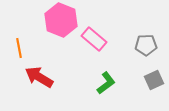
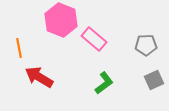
green L-shape: moved 2 px left
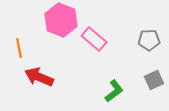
gray pentagon: moved 3 px right, 5 px up
red arrow: rotated 8 degrees counterclockwise
green L-shape: moved 10 px right, 8 px down
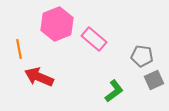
pink hexagon: moved 4 px left, 4 px down; rotated 16 degrees clockwise
gray pentagon: moved 7 px left, 16 px down; rotated 10 degrees clockwise
orange line: moved 1 px down
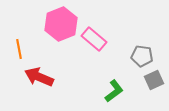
pink hexagon: moved 4 px right
